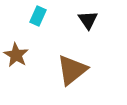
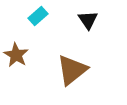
cyan rectangle: rotated 24 degrees clockwise
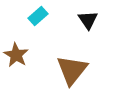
brown triangle: rotated 12 degrees counterclockwise
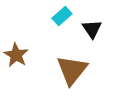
cyan rectangle: moved 24 px right
black triangle: moved 4 px right, 9 px down
